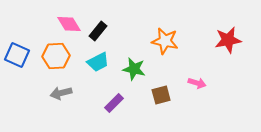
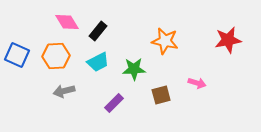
pink diamond: moved 2 px left, 2 px up
green star: rotated 15 degrees counterclockwise
gray arrow: moved 3 px right, 2 px up
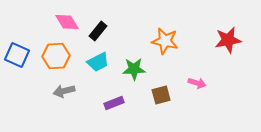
purple rectangle: rotated 24 degrees clockwise
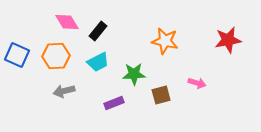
green star: moved 5 px down
